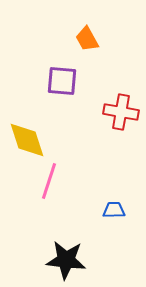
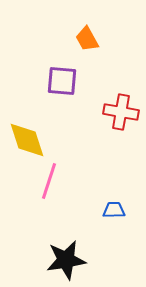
black star: rotated 15 degrees counterclockwise
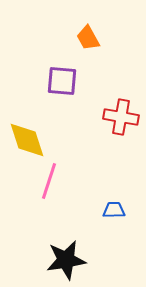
orange trapezoid: moved 1 px right, 1 px up
red cross: moved 5 px down
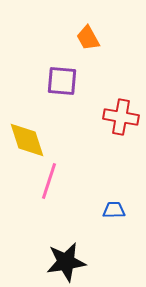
black star: moved 2 px down
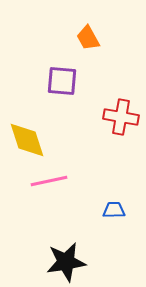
pink line: rotated 60 degrees clockwise
